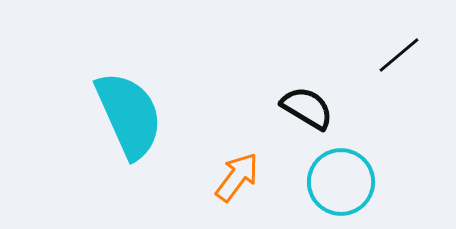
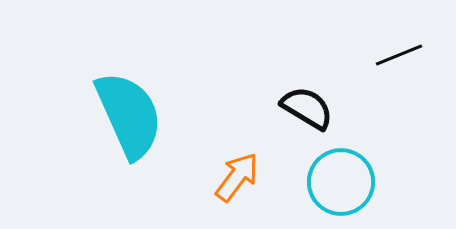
black line: rotated 18 degrees clockwise
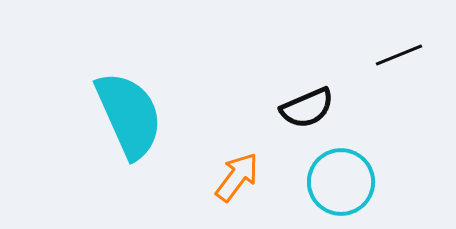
black semicircle: rotated 126 degrees clockwise
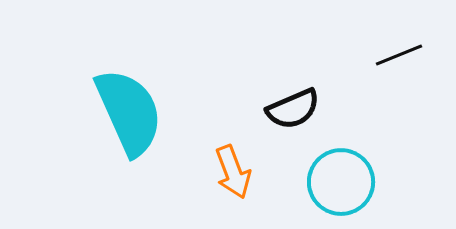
black semicircle: moved 14 px left, 1 px down
cyan semicircle: moved 3 px up
orange arrow: moved 4 px left, 5 px up; rotated 122 degrees clockwise
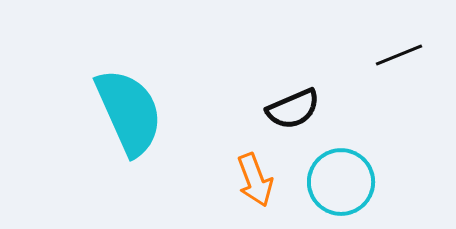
orange arrow: moved 22 px right, 8 px down
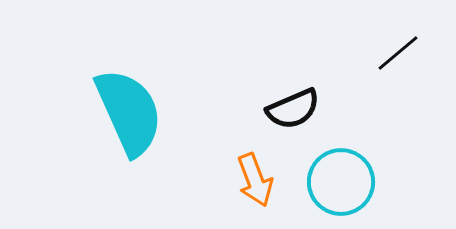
black line: moved 1 px left, 2 px up; rotated 18 degrees counterclockwise
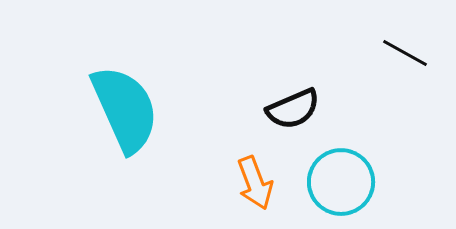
black line: moved 7 px right; rotated 69 degrees clockwise
cyan semicircle: moved 4 px left, 3 px up
orange arrow: moved 3 px down
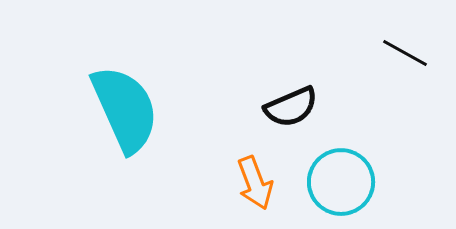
black semicircle: moved 2 px left, 2 px up
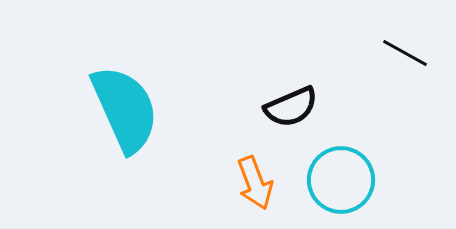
cyan circle: moved 2 px up
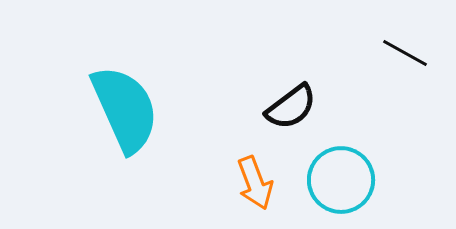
black semicircle: rotated 14 degrees counterclockwise
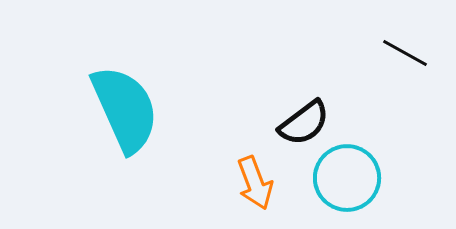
black semicircle: moved 13 px right, 16 px down
cyan circle: moved 6 px right, 2 px up
